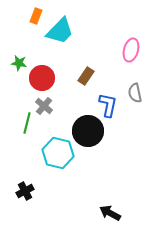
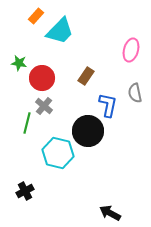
orange rectangle: rotated 21 degrees clockwise
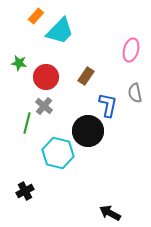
red circle: moved 4 px right, 1 px up
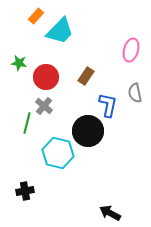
black cross: rotated 18 degrees clockwise
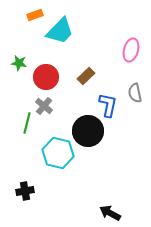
orange rectangle: moved 1 px left, 1 px up; rotated 28 degrees clockwise
brown rectangle: rotated 12 degrees clockwise
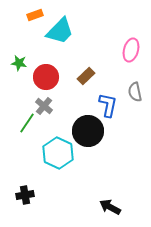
gray semicircle: moved 1 px up
green line: rotated 20 degrees clockwise
cyan hexagon: rotated 12 degrees clockwise
black cross: moved 4 px down
black arrow: moved 6 px up
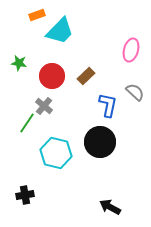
orange rectangle: moved 2 px right
red circle: moved 6 px right, 1 px up
gray semicircle: rotated 144 degrees clockwise
black circle: moved 12 px right, 11 px down
cyan hexagon: moved 2 px left; rotated 12 degrees counterclockwise
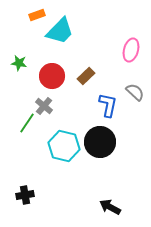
cyan hexagon: moved 8 px right, 7 px up
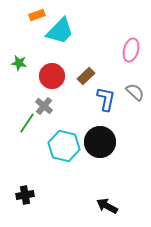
blue L-shape: moved 2 px left, 6 px up
black arrow: moved 3 px left, 1 px up
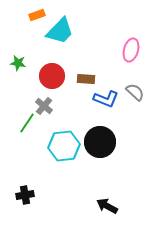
green star: moved 1 px left
brown rectangle: moved 3 px down; rotated 48 degrees clockwise
blue L-shape: rotated 100 degrees clockwise
cyan hexagon: rotated 20 degrees counterclockwise
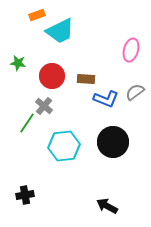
cyan trapezoid: rotated 20 degrees clockwise
gray semicircle: rotated 78 degrees counterclockwise
black circle: moved 13 px right
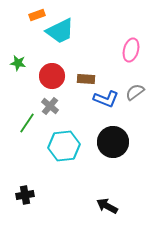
gray cross: moved 6 px right
